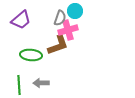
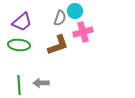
purple trapezoid: moved 1 px right, 2 px down
pink cross: moved 15 px right, 2 px down
green ellipse: moved 12 px left, 10 px up
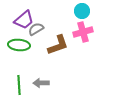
cyan circle: moved 7 px right
gray semicircle: moved 24 px left, 11 px down; rotated 140 degrees counterclockwise
purple trapezoid: moved 2 px right, 2 px up
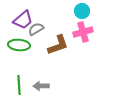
purple trapezoid: moved 1 px left
gray arrow: moved 3 px down
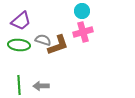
purple trapezoid: moved 2 px left, 1 px down
gray semicircle: moved 7 px right, 11 px down; rotated 49 degrees clockwise
